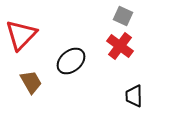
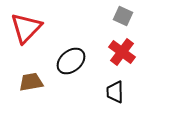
red triangle: moved 5 px right, 7 px up
red cross: moved 2 px right, 6 px down
brown trapezoid: rotated 70 degrees counterclockwise
black trapezoid: moved 19 px left, 4 px up
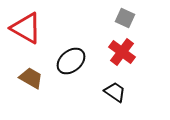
gray square: moved 2 px right, 2 px down
red triangle: rotated 44 degrees counterclockwise
brown trapezoid: moved 4 px up; rotated 40 degrees clockwise
black trapezoid: rotated 125 degrees clockwise
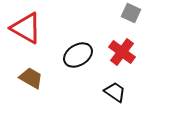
gray square: moved 6 px right, 5 px up
black ellipse: moved 7 px right, 6 px up; rotated 8 degrees clockwise
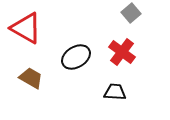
gray square: rotated 24 degrees clockwise
black ellipse: moved 2 px left, 2 px down
black trapezoid: rotated 30 degrees counterclockwise
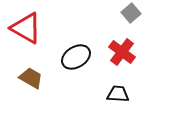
black trapezoid: moved 3 px right, 2 px down
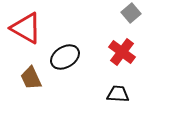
black ellipse: moved 11 px left
brown trapezoid: rotated 145 degrees counterclockwise
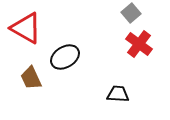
red cross: moved 17 px right, 8 px up
